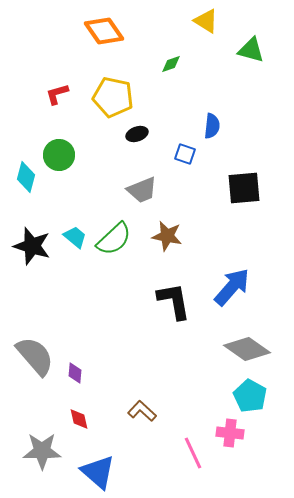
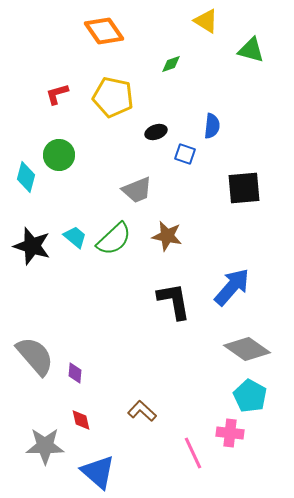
black ellipse: moved 19 px right, 2 px up
gray trapezoid: moved 5 px left
red diamond: moved 2 px right, 1 px down
gray star: moved 3 px right, 5 px up
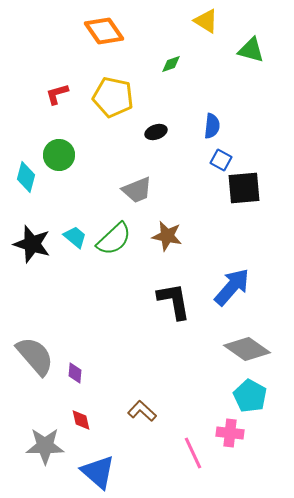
blue square: moved 36 px right, 6 px down; rotated 10 degrees clockwise
black star: moved 2 px up
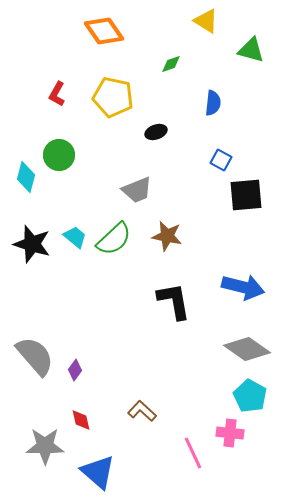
red L-shape: rotated 45 degrees counterclockwise
blue semicircle: moved 1 px right, 23 px up
black square: moved 2 px right, 7 px down
blue arrow: moved 11 px right; rotated 63 degrees clockwise
purple diamond: moved 3 px up; rotated 30 degrees clockwise
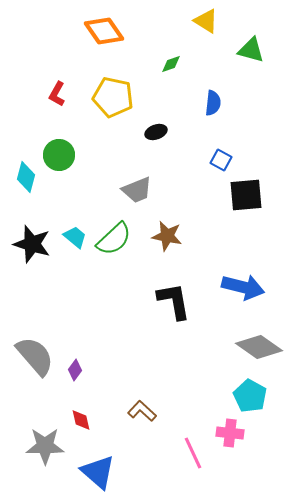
gray diamond: moved 12 px right, 2 px up
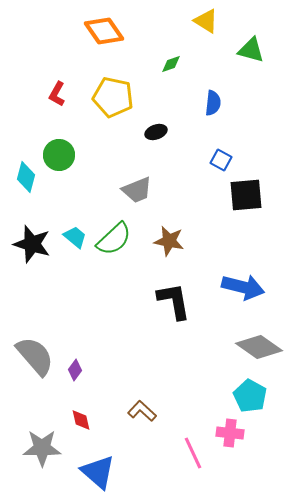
brown star: moved 2 px right, 5 px down
gray star: moved 3 px left, 2 px down
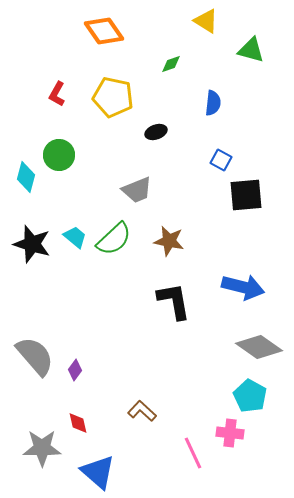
red diamond: moved 3 px left, 3 px down
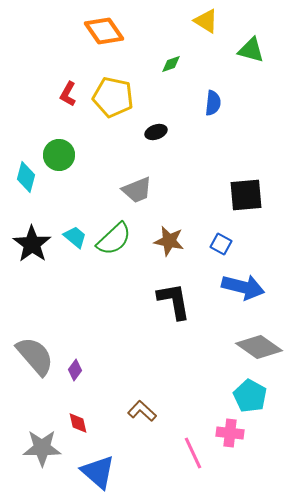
red L-shape: moved 11 px right
blue square: moved 84 px down
black star: rotated 18 degrees clockwise
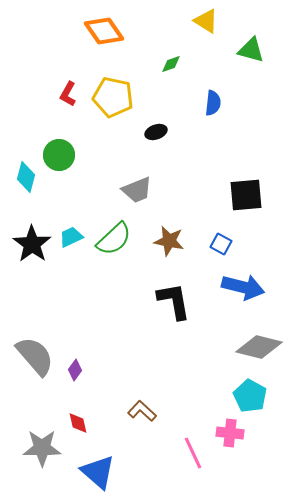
cyan trapezoid: moved 4 px left; rotated 65 degrees counterclockwise
gray diamond: rotated 21 degrees counterclockwise
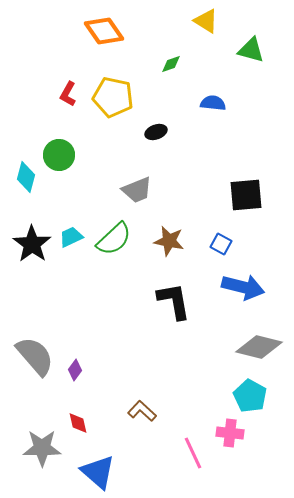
blue semicircle: rotated 90 degrees counterclockwise
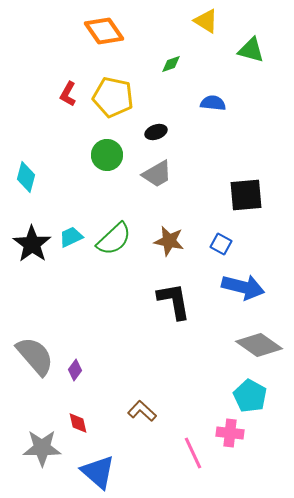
green circle: moved 48 px right
gray trapezoid: moved 20 px right, 16 px up; rotated 8 degrees counterclockwise
gray diamond: moved 2 px up; rotated 21 degrees clockwise
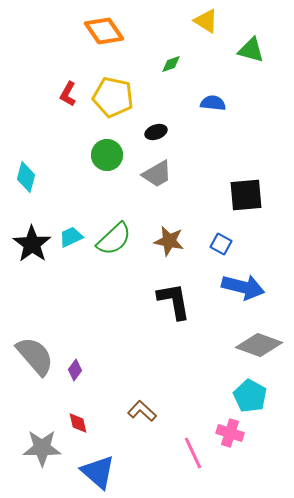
gray diamond: rotated 15 degrees counterclockwise
pink cross: rotated 12 degrees clockwise
